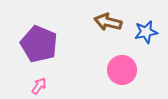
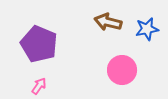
blue star: moved 1 px right, 3 px up
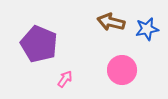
brown arrow: moved 3 px right
pink arrow: moved 26 px right, 7 px up
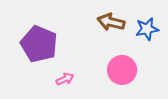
pink arrow: rotated 30 degrees clockwise
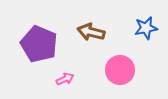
brown arrow: moved 20 px left, 10 px down
blue star: moved 1 px left, 1 px up
pink circle: moved 2 px left
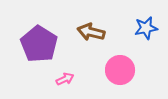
purple pentagon: rotated 9 degrees clockwise
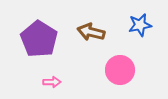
blue star: moved 6 px left, 3 px up
purple pentagon: moved 5 px up
pink arrow: moved 13 px left, 3 px down; rotated 24 degrees clockwise
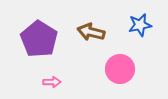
pink circle: moved 1 px up
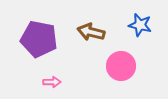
blue star: rotated 25 degrees clockwise
purple pentagon: rotated 21 degrees counterclockwise
pink circle: moved 1 px right, 3 px up
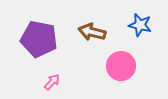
brown arrow: moved 1 px right
pink arrow: rotated 48 degrees counterclockwise
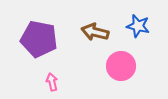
blue star: moved 2 px left, 1 px down
brown arrow: moved 3 px right
pink arrow: rotated 54 degrees counterclockwise
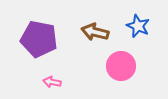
blue star: rotated 10 degrees clockwise
pink arrow: rotated 66 degrees counterclockwise
